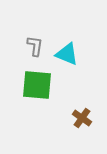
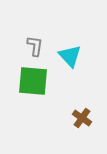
cyan triangle: moved 3 px right, 2 px down; rotated 25 degrees clockwise
green square: moved 4 px left, 4 px up
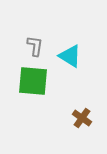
cyan triangle: rotated 15 degrees counterclockwise
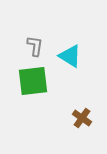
green square: rotated 12 degrees counterclockwise
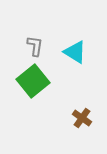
cyan triangle: moved 5 px right, 4 px up
green square: rotated 32 degrees counterclockwise
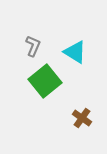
gray L-shape: moved 2 px left; rotated 15 degrees clockwise
green square: moved 12 px right
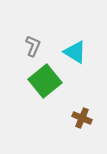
brown cross: rotated 12 degrees counterclockwise
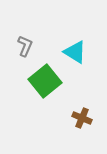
gray L-shape: moved 8 px left
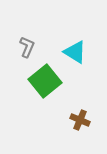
gray L-shape: moved 2 px right, 1 px down
brown cross: moved 2 px left, 2 px down
